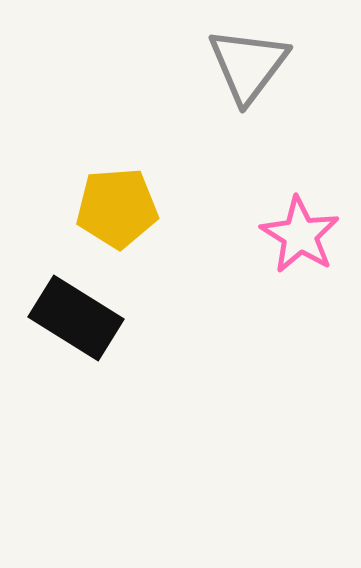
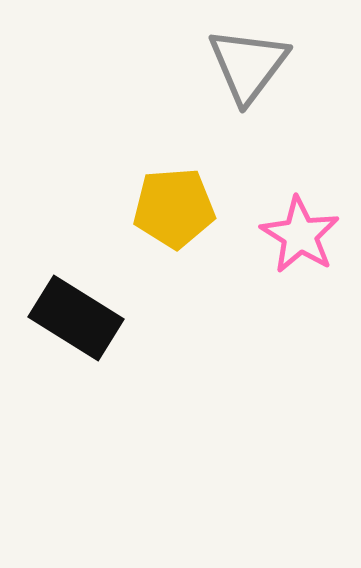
yellow pentagon: moved 57 px right
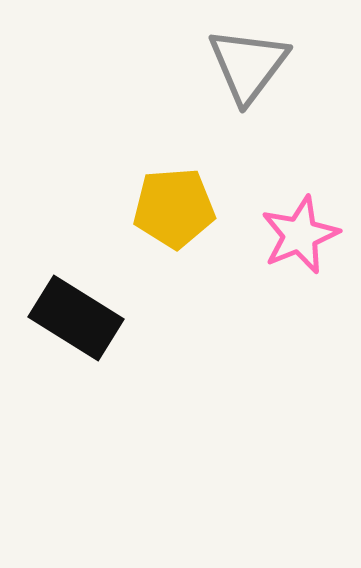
pink star: rotated 18 degrees clockwise
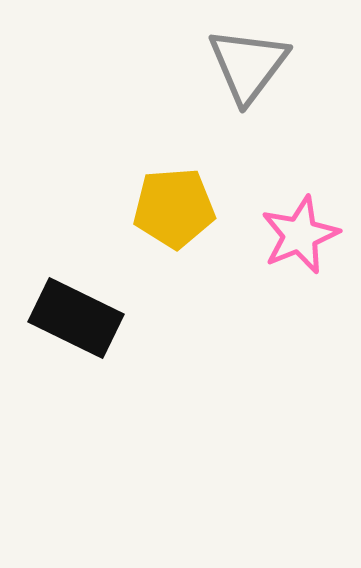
black rectangle: rotated 6 degrees counterclockwise
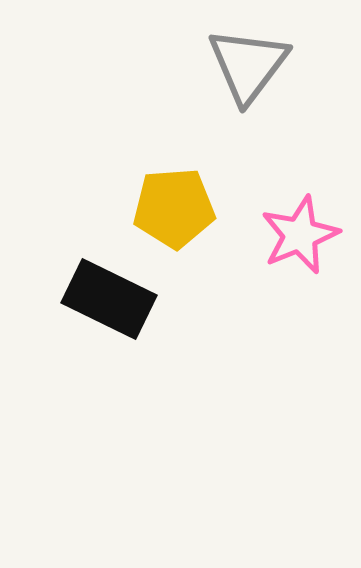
black rectangle: moved 33 px right, 19 px up
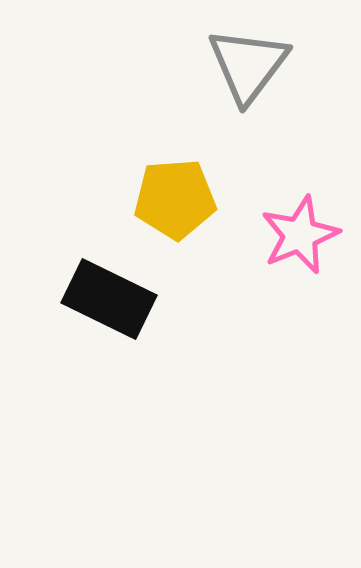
yellow pentagon: moved 1 px right, 9 px up
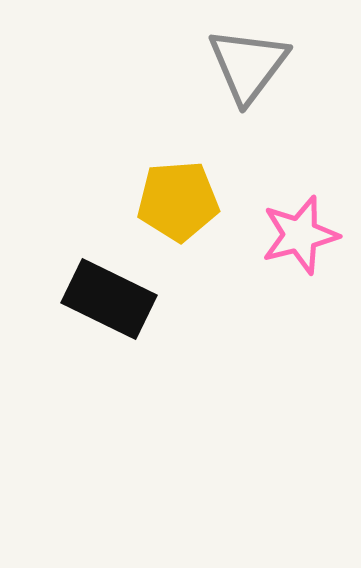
yellow pentagon: moved 3 px right, 2 px down
pink star: rotated 8 degrees clockwise
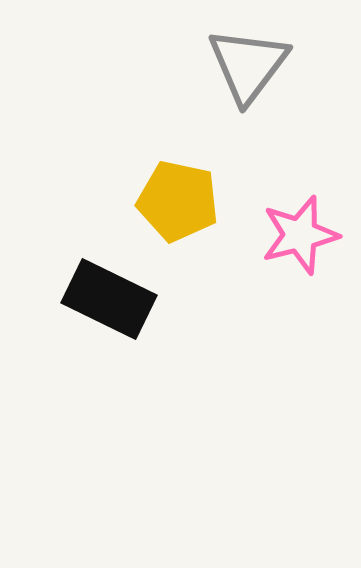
yellow pentagon: rotated 16 degrees clockwise
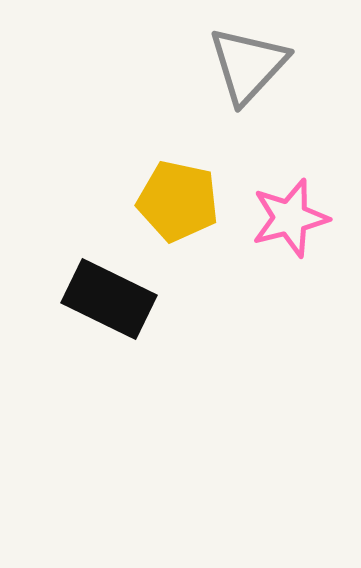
gray triangle: rotated 6 degrees clockwise
pink star: moved 10 px left, 17 px up
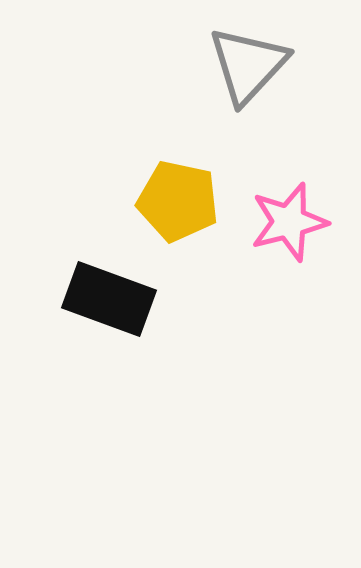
pink star: moved 1 px left, 4 px down
black rectangle: rotated 6 degrees counterclockwise
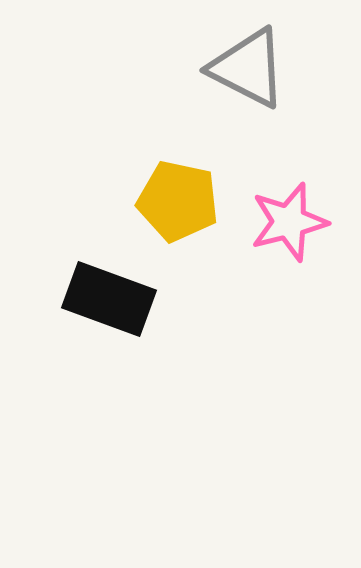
gray triangle: moved 3 px down; rotated 46 degrees counterclockwise
